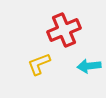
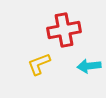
red cross: rotated 12 degrees clockwise
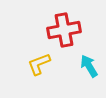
cyan arrow: rotated 65 degrees clockwise
